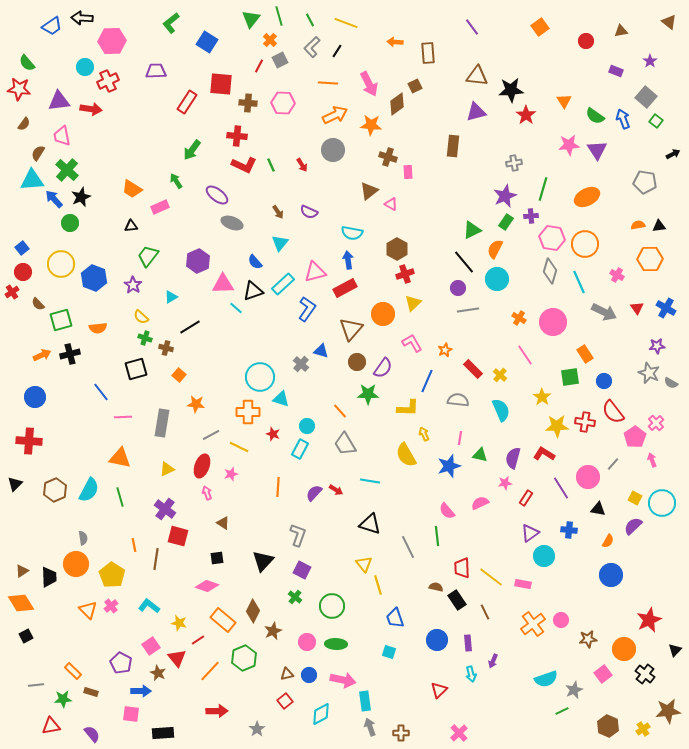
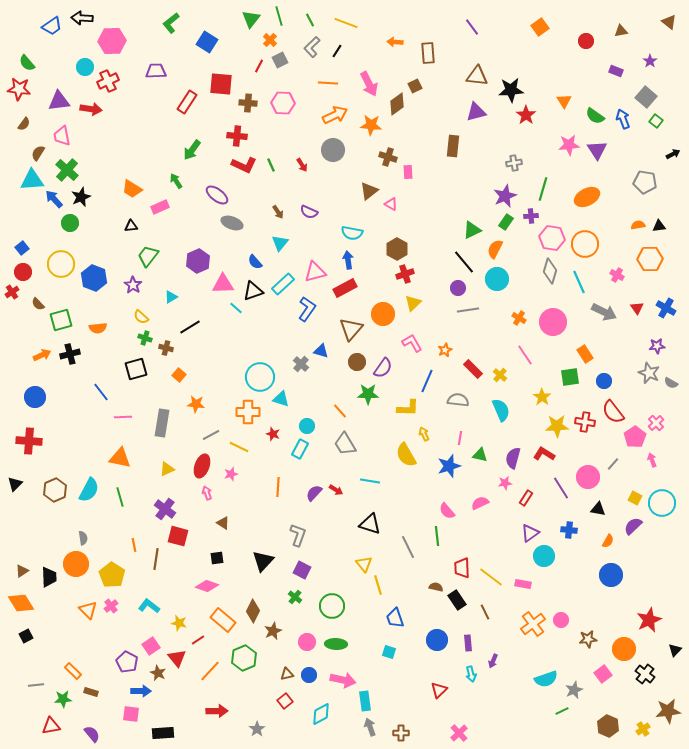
purple pentagon at (121, 663): moved 6 px right, 1 px up
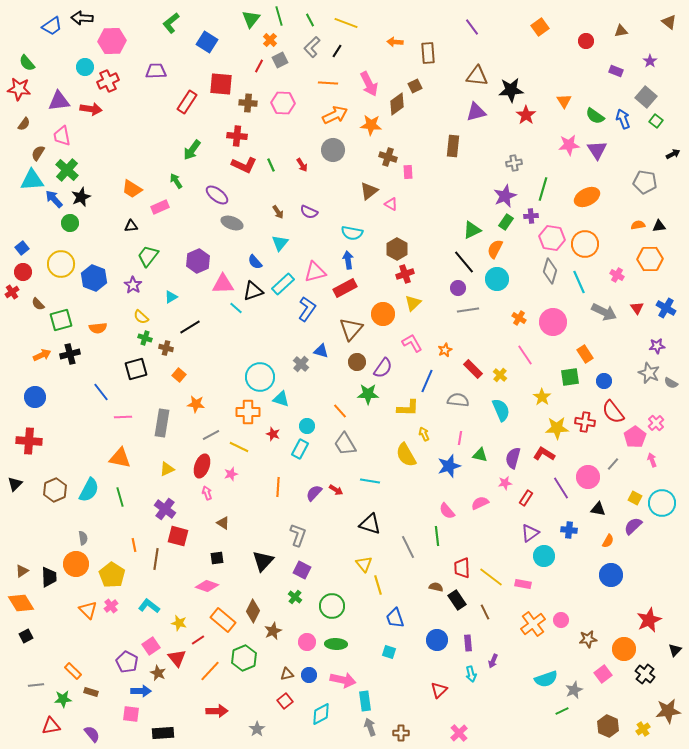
yellow star at (557, 426): moved 2 px down
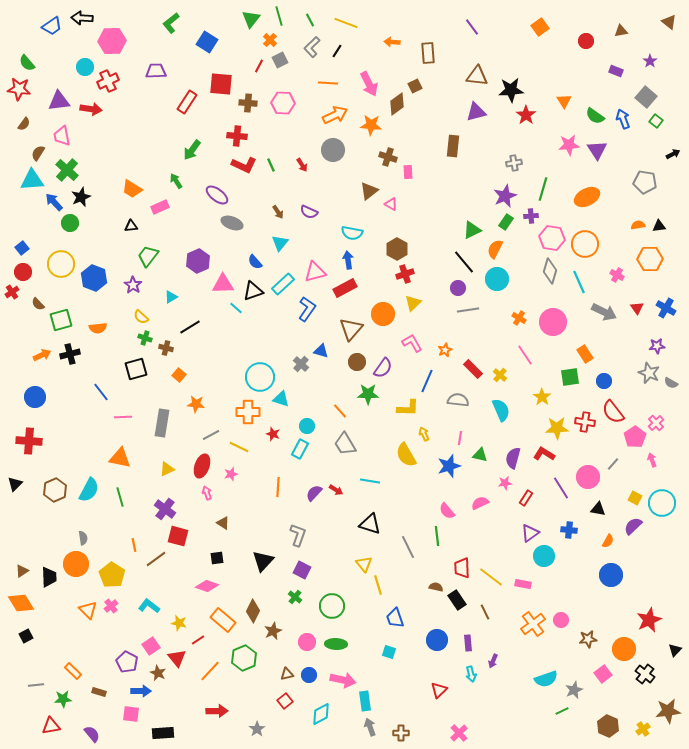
orange arrow at (395, 42): moved 3 px left
blue arrow at (54, 199): moved 3 px down
brown line at (156, 559): rotated 45 degrees clockwise
brown rectangle at (91, 692): moved 8 px right
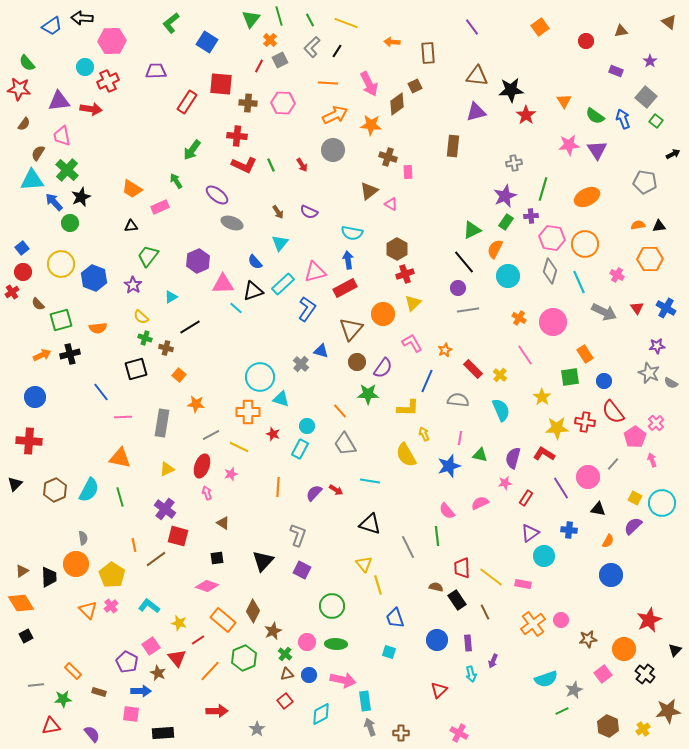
cyan circle at (497, 279): moved 11 px right, 3 px up
green cross at (295, 597): moved 10 px left, 57 px down
pink cross at (459, 733): rotated 18 degrees counterclockwise
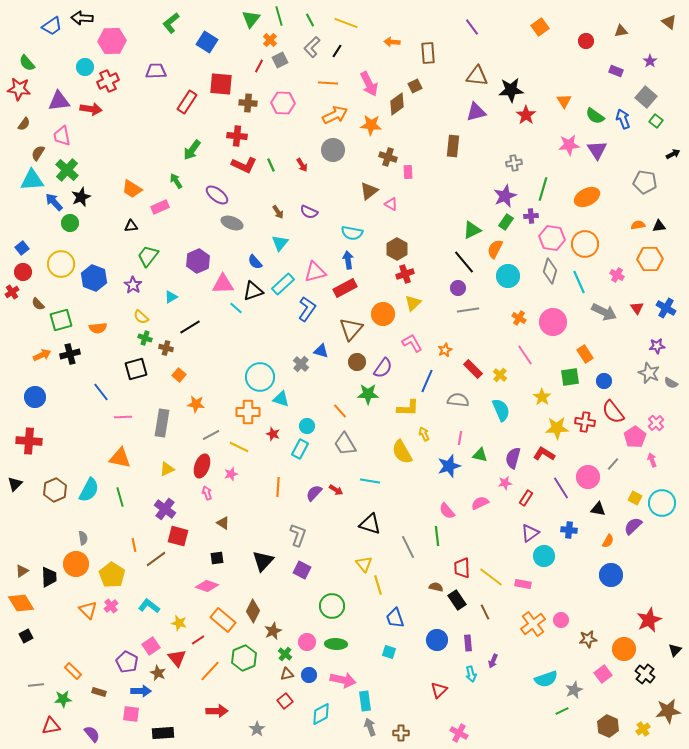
yellow semicircle at (406, 455): moved 4 px left, 3 px up
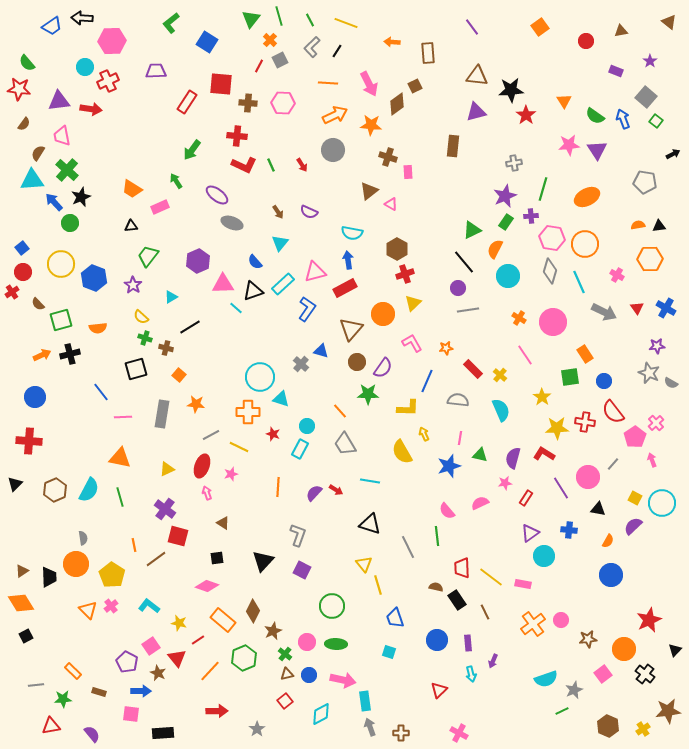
orange star at (445, 350): moved 1 px right, 2 px up; rotated 16 degrees clockwise
gray rectangle at (162, 423): moved 9 px up
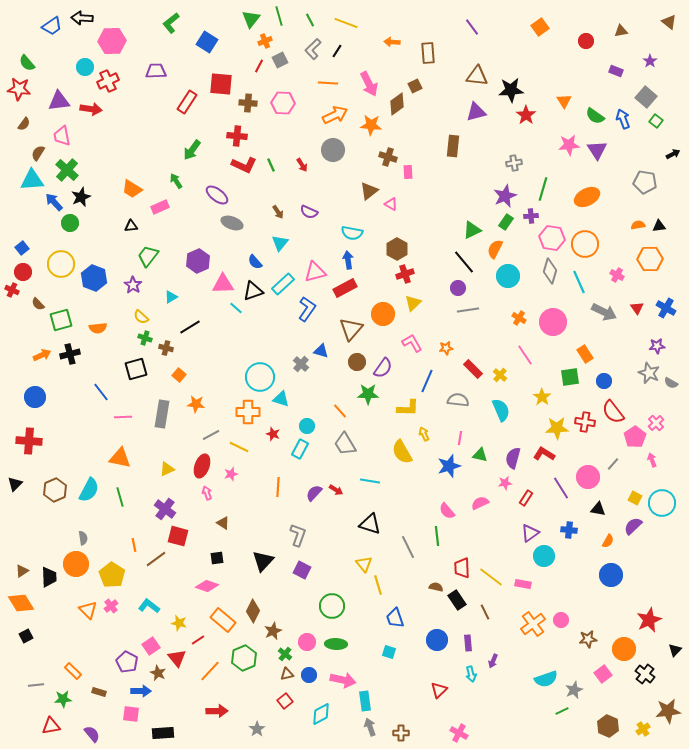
orange cross at (270, 40): moved 5 px left, 1 px down; rotated 24 degrees clockwise
gray L-shape at (312, 47): moved 1 px right, 2 px down
red cross at (12, 292): moved 2 px up; rotated 32 degrees counterclockwise
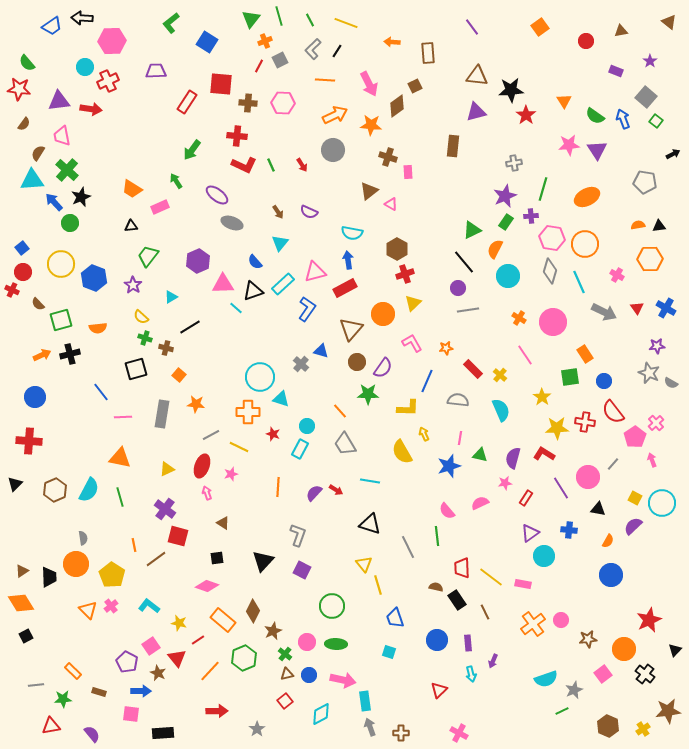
orange line at (328, 83): moved 3 px left, 3 px up
brown diamond at (397, 104): moved 2 px down
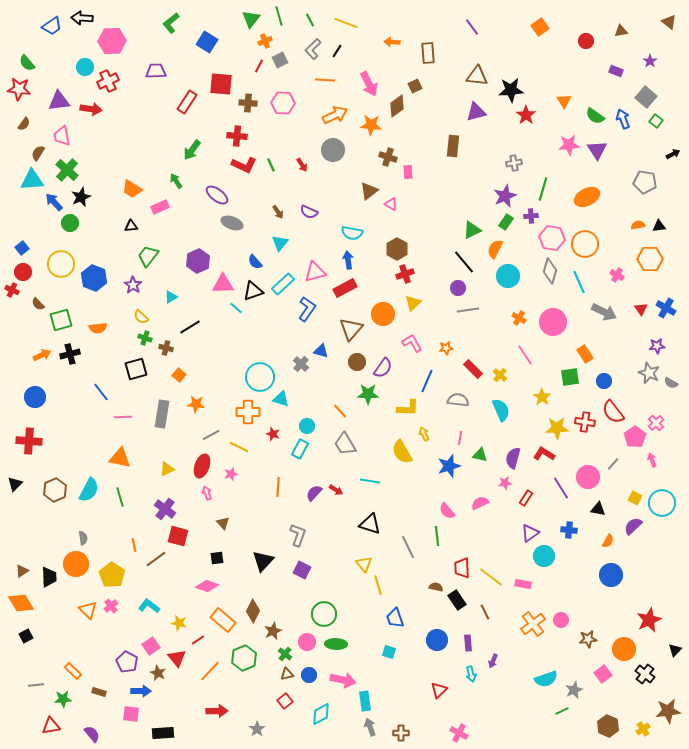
red triangle at (637, 308): moved 4 px right, 1 px down
brown triangle at (223, 523): rotated 16 degrees clockwise
green circle at (332, 606): moved 8 px left, 8 px down
